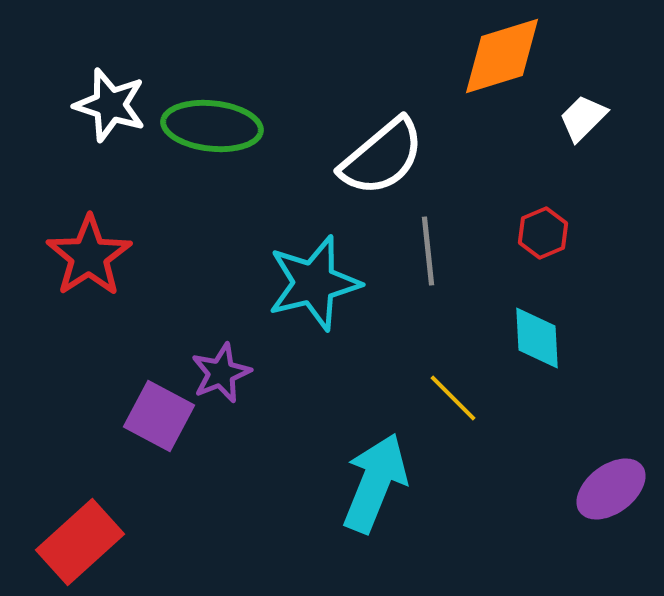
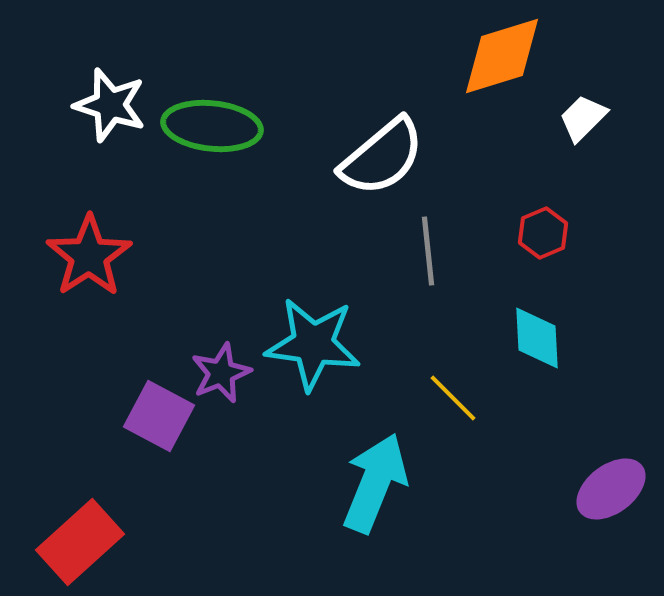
cyan star: moved 1 px left, 61 px down; rotated 22 degrees clockwise
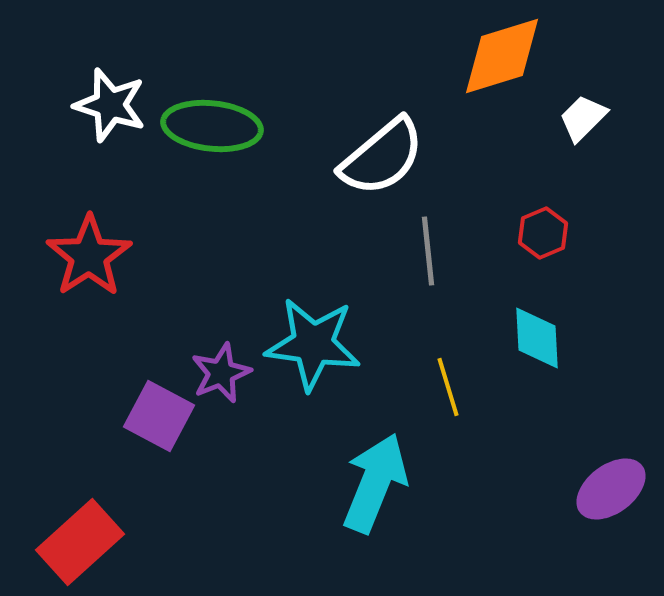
yellow line: moved 5 px left, 11 px up; rotated 28 degrees clockwise
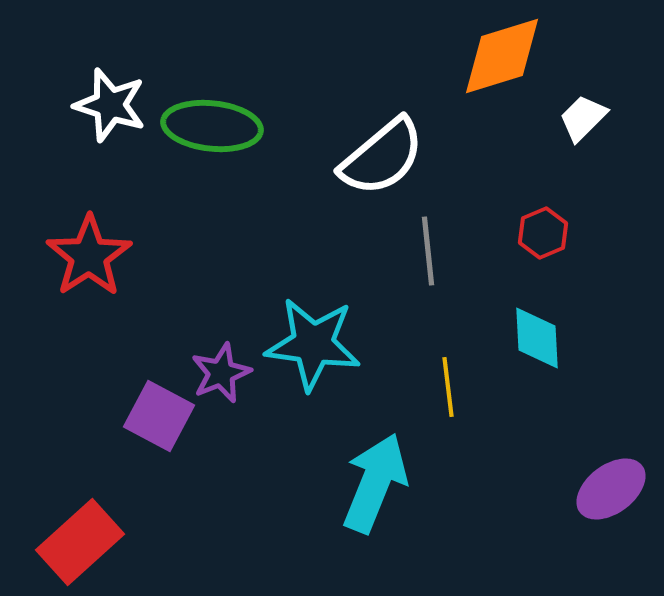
yellow line: rotated 10 degrees clockwise
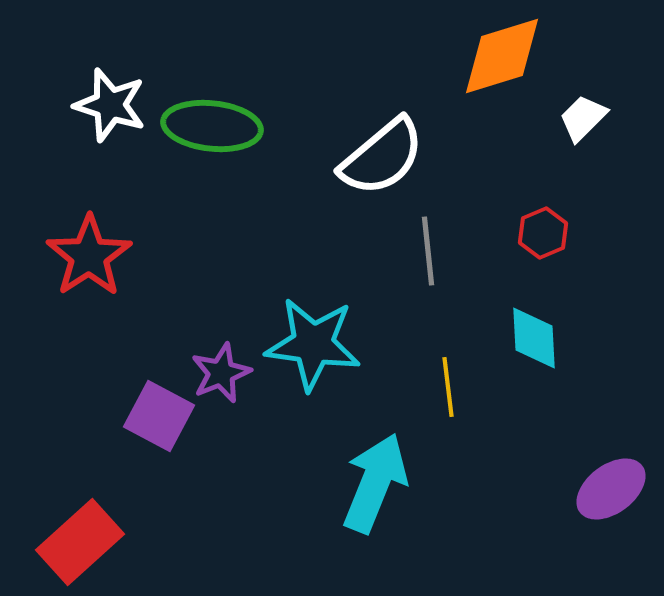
cyan diamond: moved 3 px left
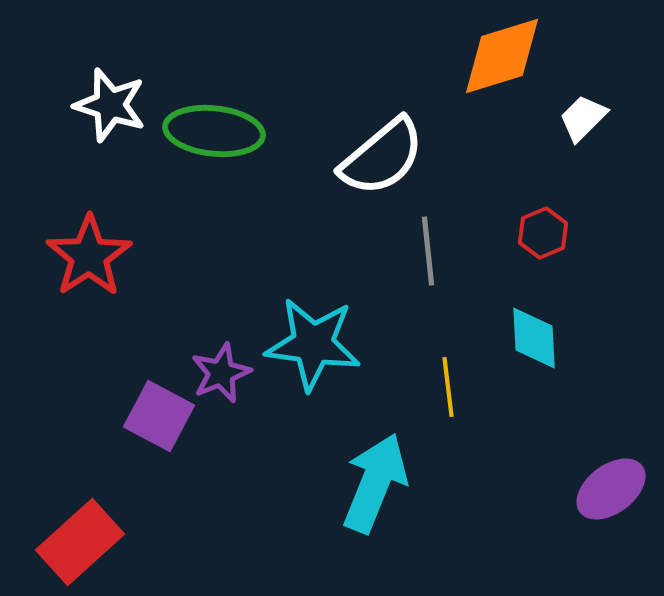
green ellipse: moved 2 px right, 5 px down
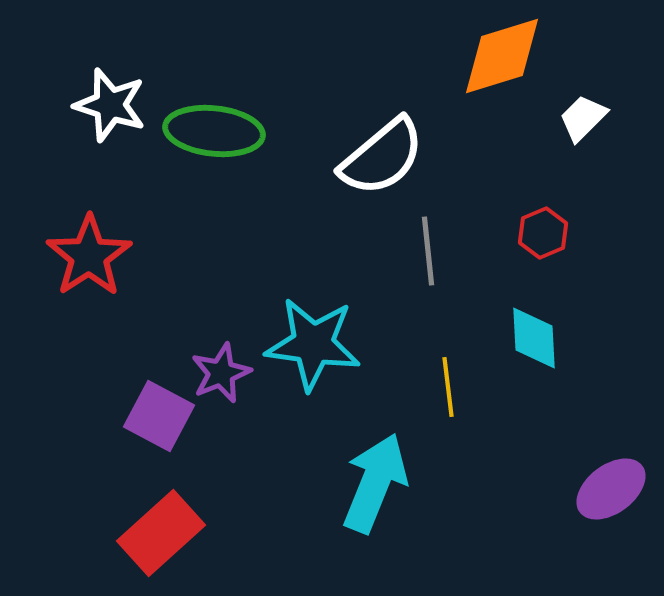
red rectangle: moved 81 px right, 9 px up
